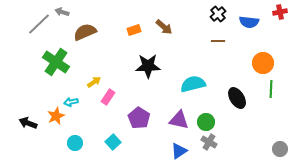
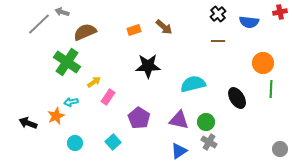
green cross: moved 11 px right
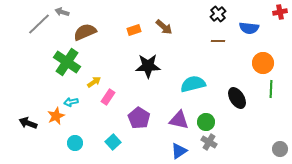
blue semicircle: moved 6 px down
